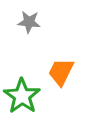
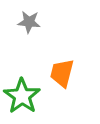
orange trapezoid: moved 1 px right, 1 px down; rotated 12 degrees counterclockwise
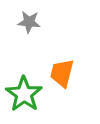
green star: moved 2 px right, 2 px up
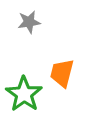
gray star: rotated 15 degrees counterclockwise
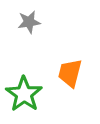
orange trapezoid: moved 8 px right
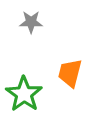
gray star: moved 2 px right; rotated 10 degrees clockwise
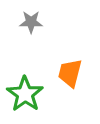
green star: moved 1 px right
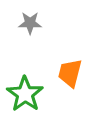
gray star: moved 1 px left, 1 px down
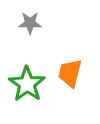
green star: moved 2 px right, 10 px up
